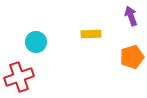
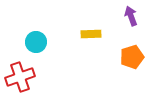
red cross: moved 1 px right
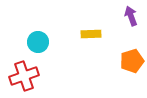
cyan circle: moved 2 px right
orange pentagon: moved 4 px down
red cross: moved 4 px right, 1 px up
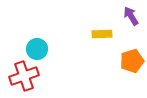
purple arrow: rotated 12 degrees counterclockwise
yellow rectangle: moved 11 px right
cyan circle: moved 1 px left, 7 px down
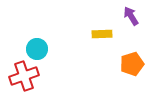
orange pentagon: moved 3 px down
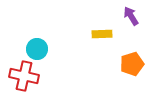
red cross: rotated 32 degrees clockwise
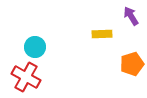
cyan circle: moved 2 px left, 2 px up
red cross: moved 2 px right, 1 px down; rotated 16 degrees clockwise
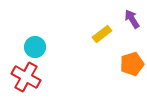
purple arrow: moved 1 px right, 3 px down
yellow rectangle: rotated 36 degrees counterclockwise
